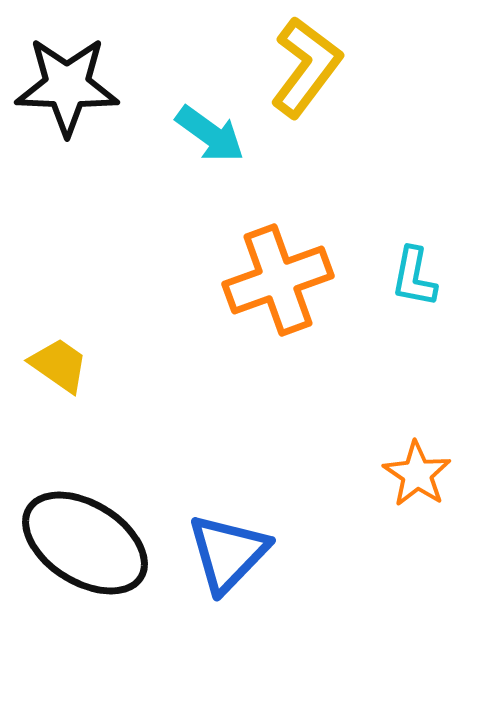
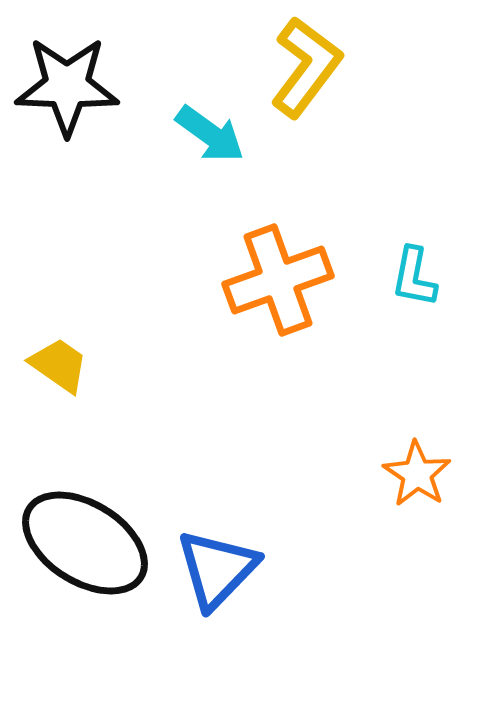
blue triangle: moved 11 px left, 16 px down
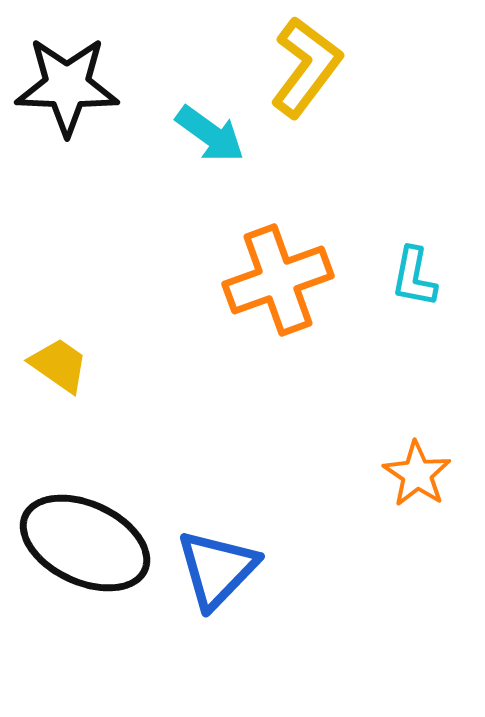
black ellipse: rotated 7 degrees counterclockwise
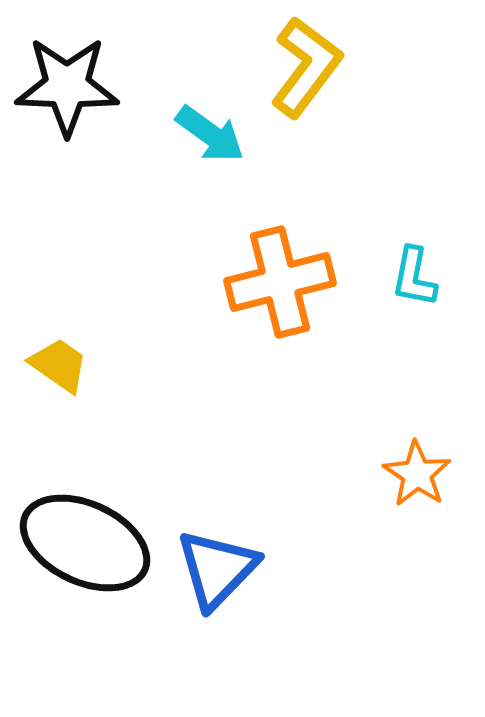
orange cross: moved 2 px right, 2 px down; rotated 6 degrees clockwise
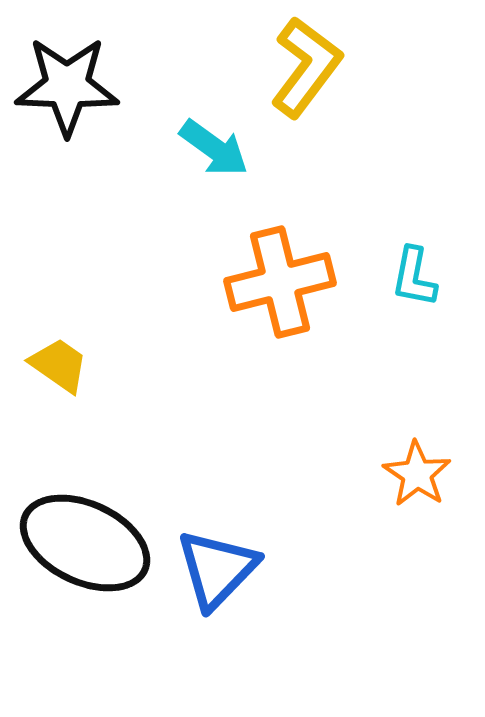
cyan arrow: moved 4 px right, 14 px down
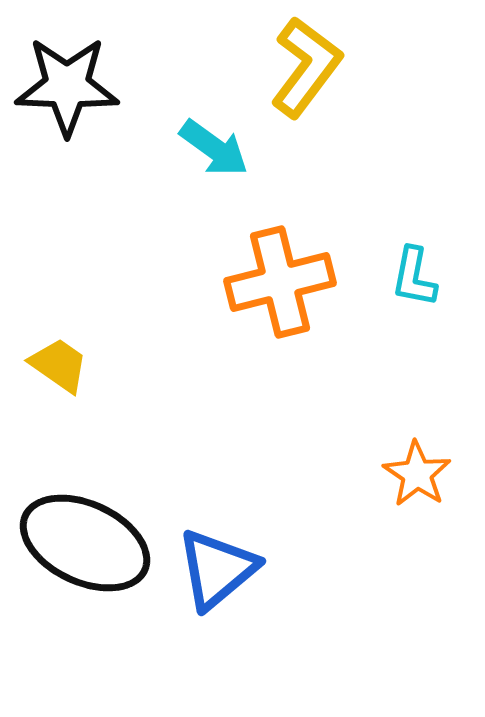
blue triangle: rotated 6 degrees clockwise
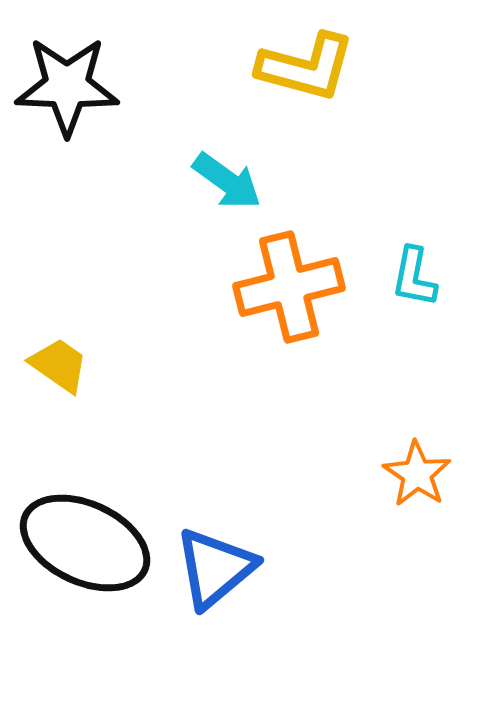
yellow L-shape: rotated 68 degrees clockwise
cyan arrow: moved 13 px right, 33 px down
orange cross: moved 9 px right, 5 px down
blue triangle: moved 2 px left, 1 px up
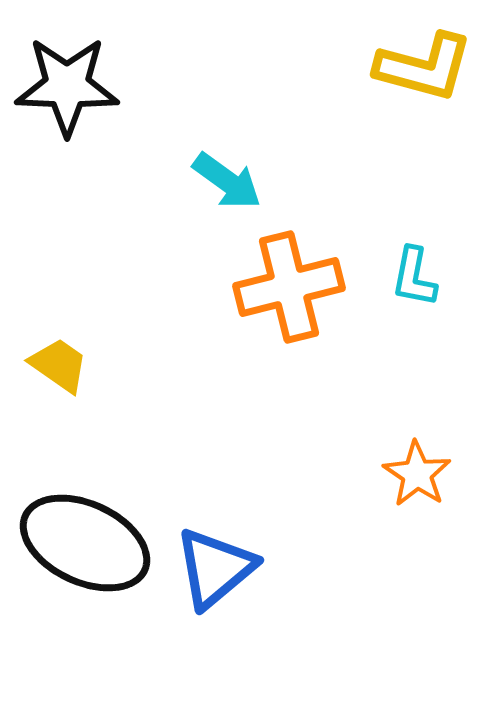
yellow L-shape: moved 118 px right
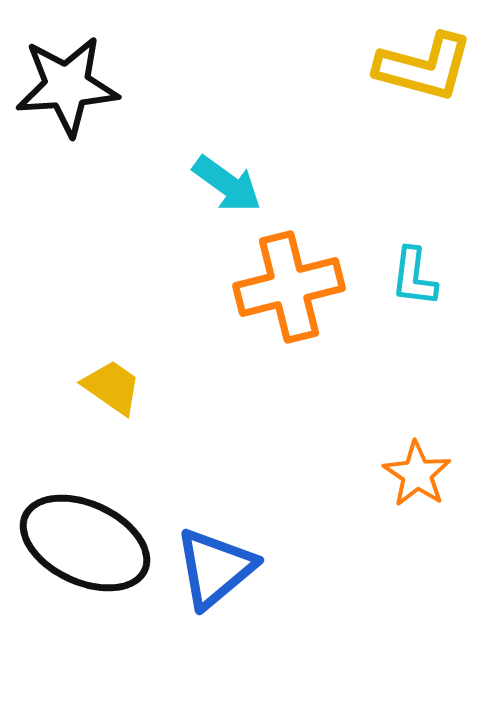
black star: rotated 6 degrees counterclockwise
cyan arrow: moved 3 px down
cyan L-shape: rotated 4 degrees counterclockwise
yellow trapezoid: moved 53 px right, 22 px down
